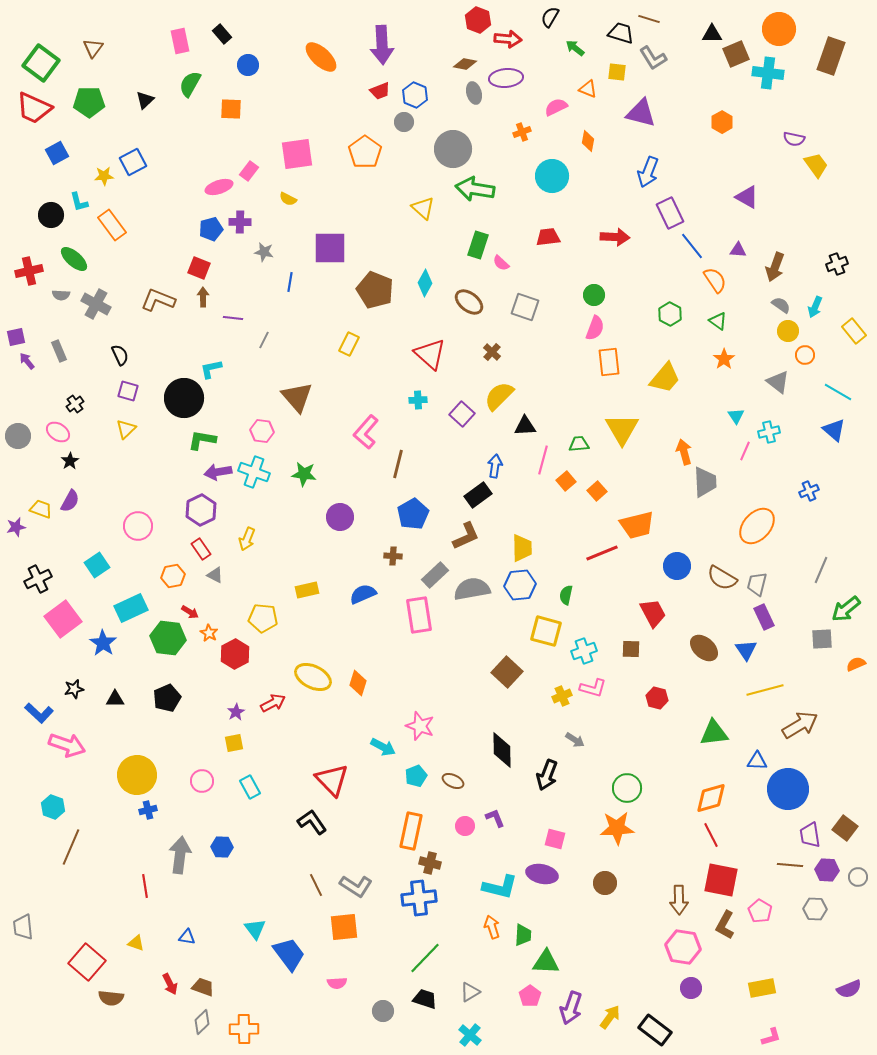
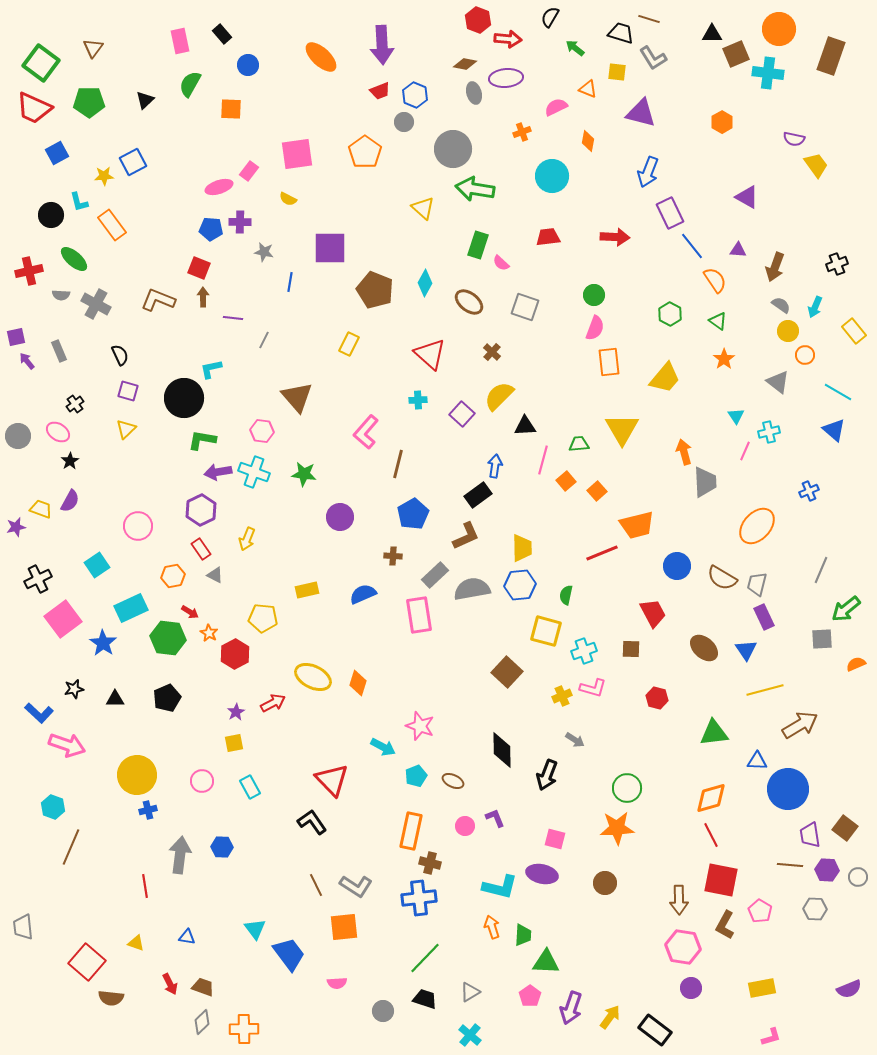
blue pentagon at (211, 229): rotated 20 degrees clockwise
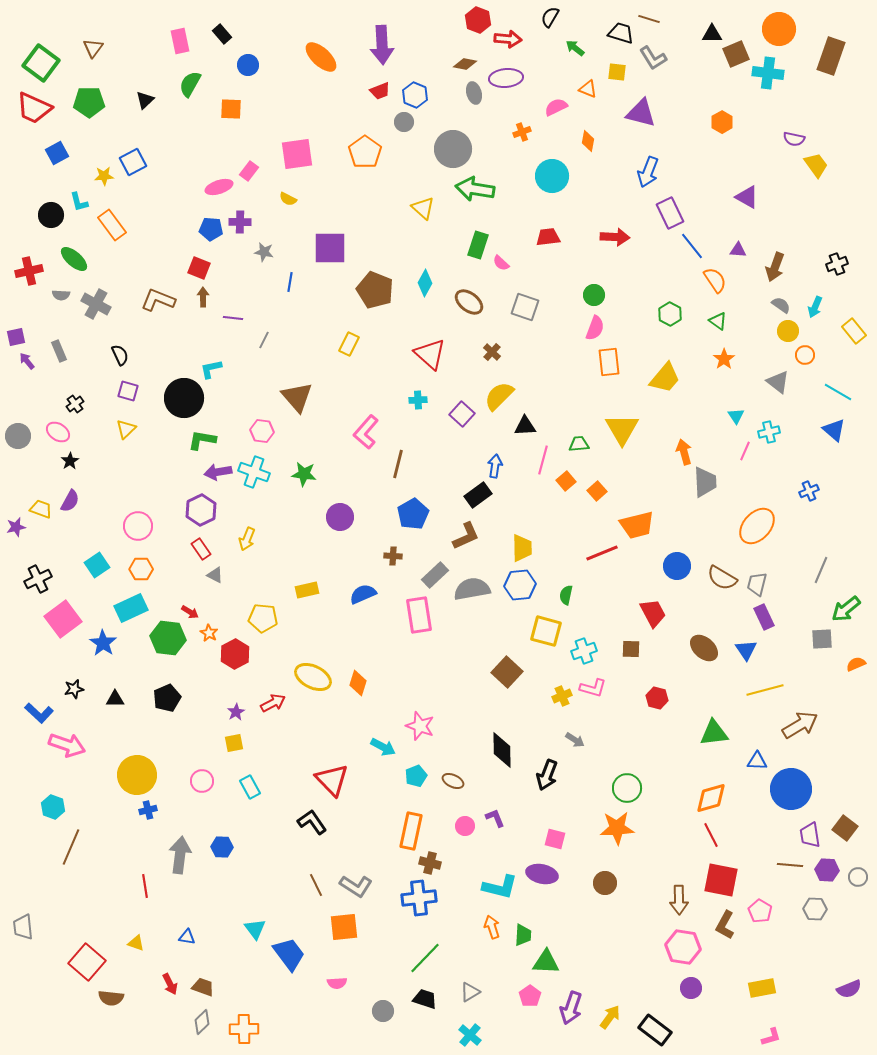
orange hexagon at (173, 576): moved 32 px left, 7 px up; rotated 10 degrees clockwise
blue circle at (788, 789): moved 3 px right
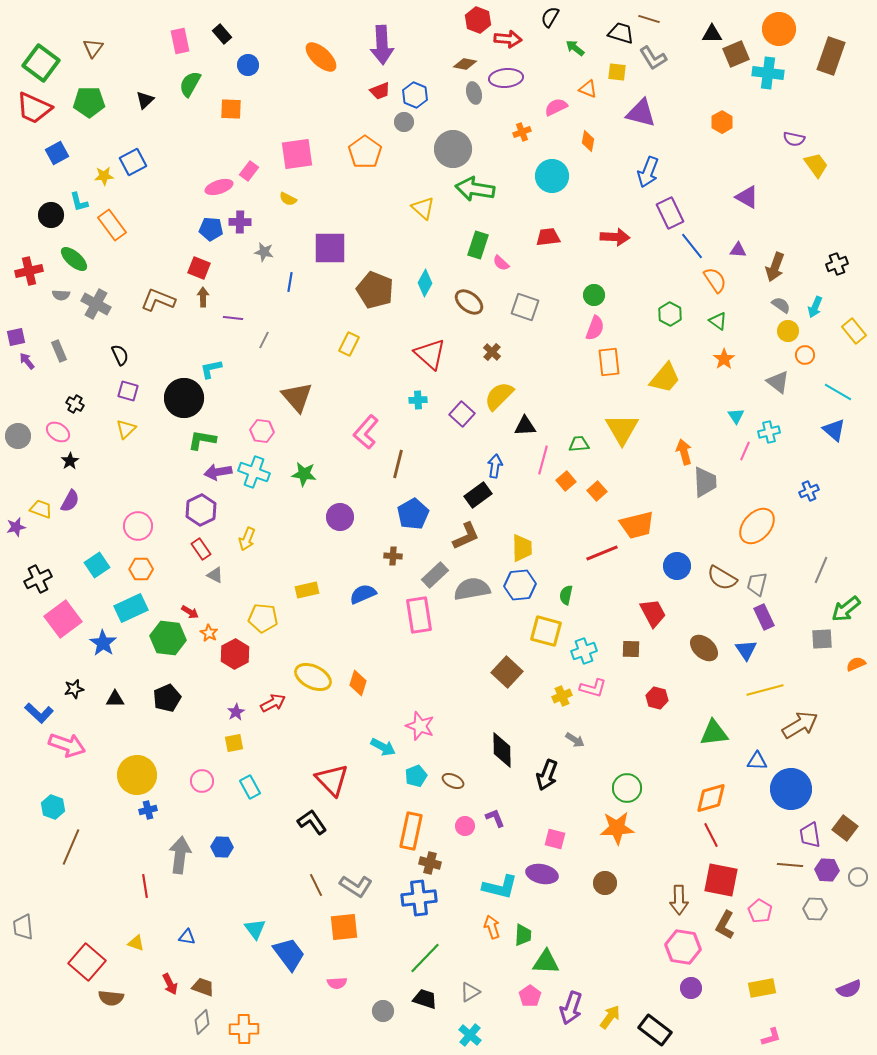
black cross at (75, 404): rotated 24 degrees counterclockwise
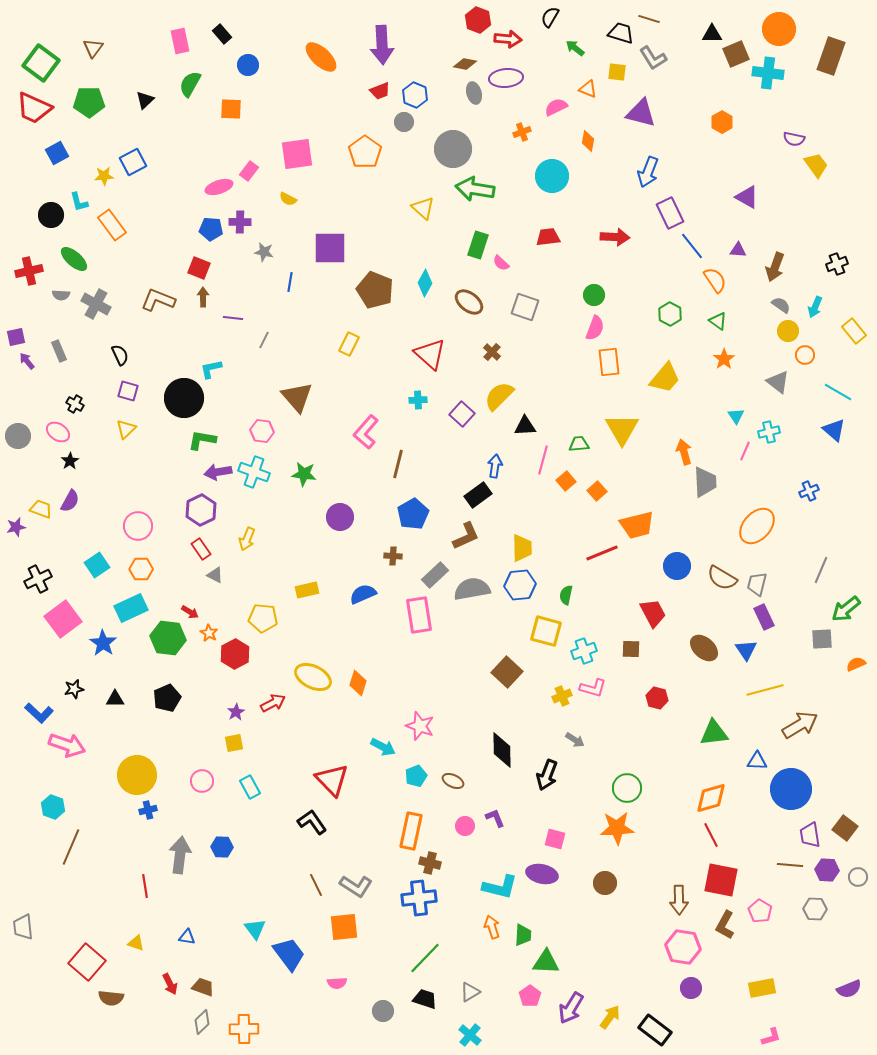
purple arrow at (571, 1008): rotated 12 degrees clockwise
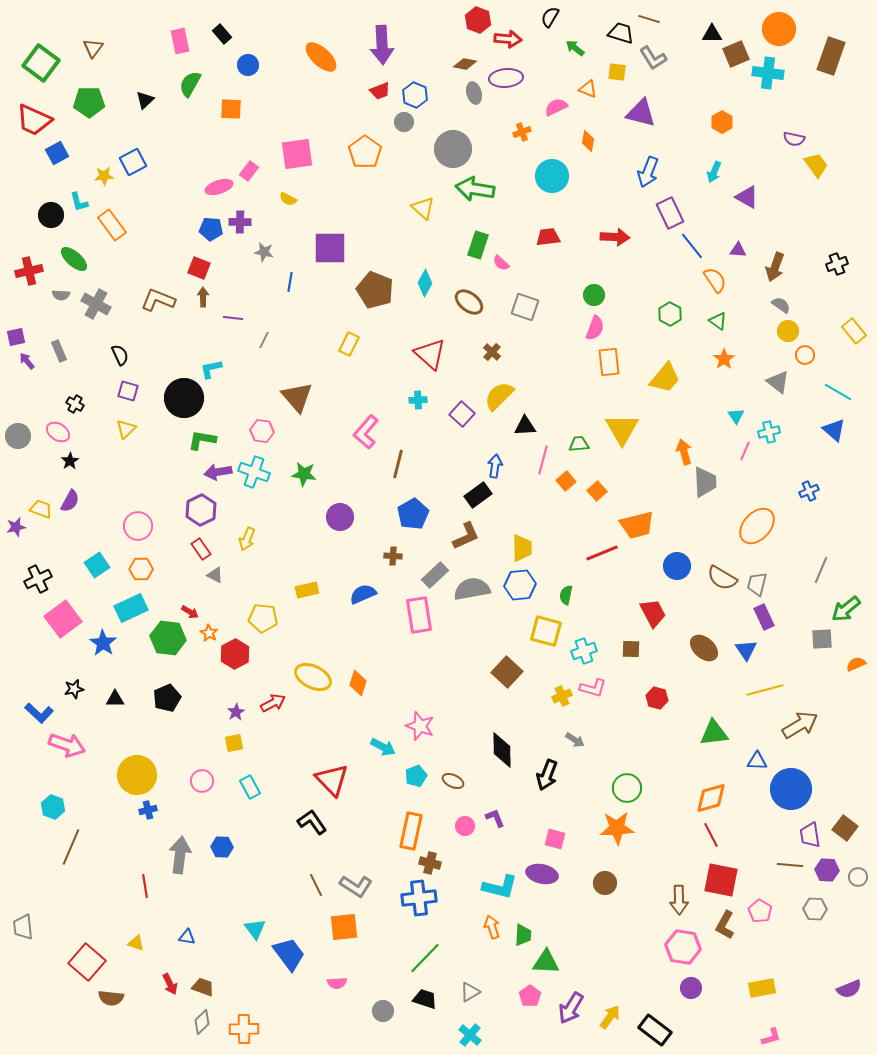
red trapezoid at (34, 108): moved 12 px down
cyan arrow at (815, 307): moved 101 px left, 135 px up
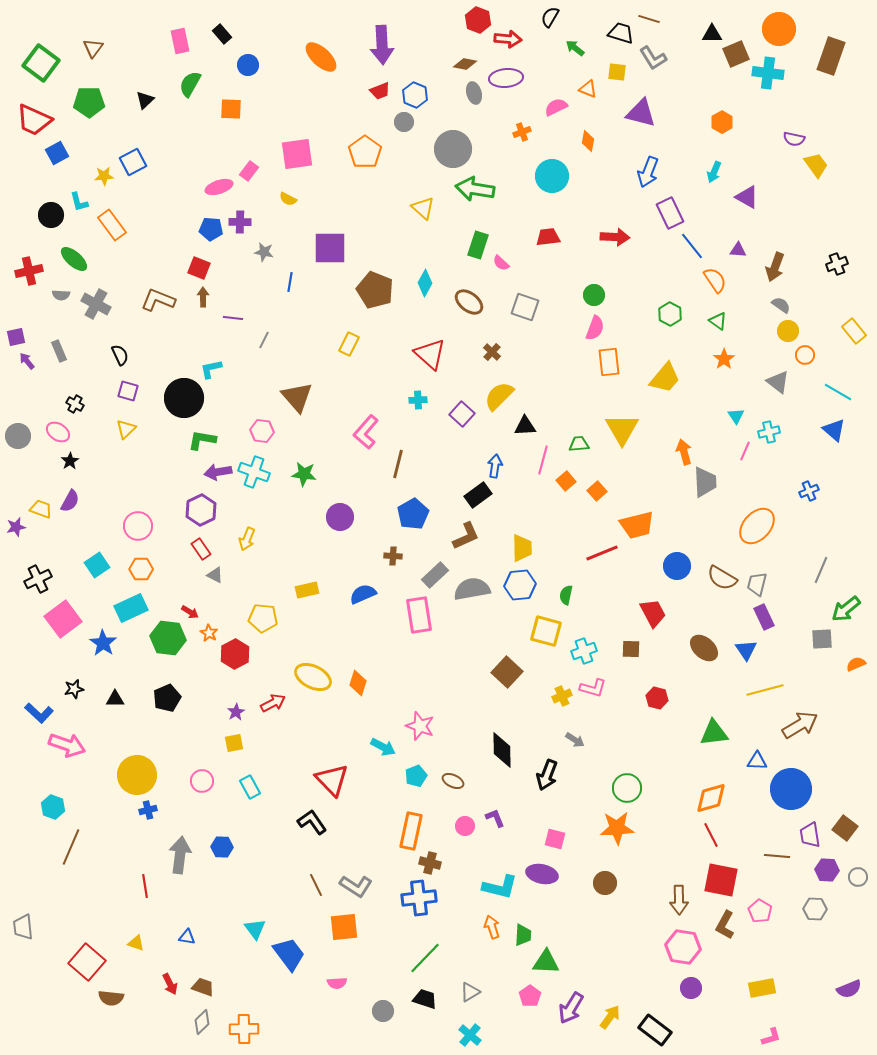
brown line at (790, 865): moved 13 px left, 9 px up
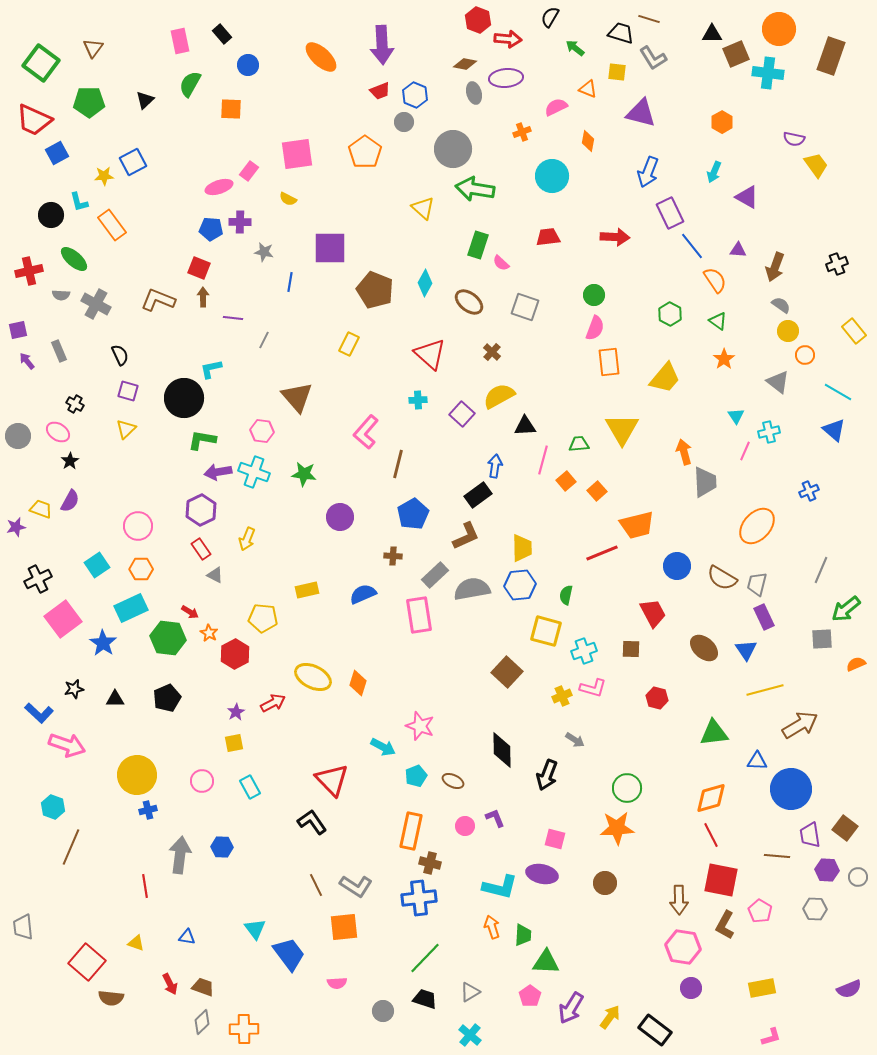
purple square at (16, 337): moved 2 px right, 7 px up
yellow semicircle at (499, 396): rotated 16 degrees clockwise
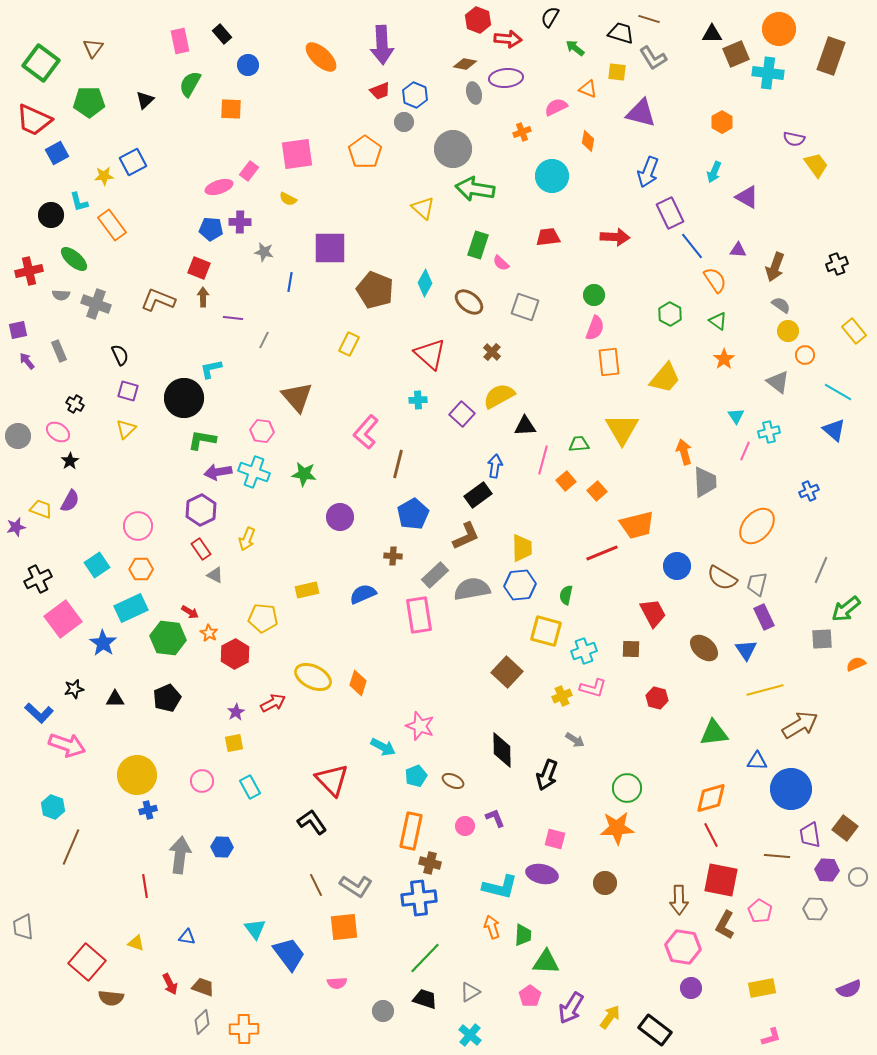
gray cross at (96, 304): rotated 8 degrees counterclockwise
